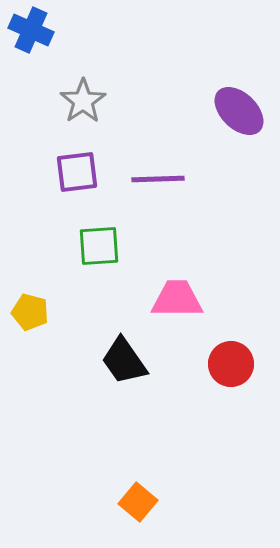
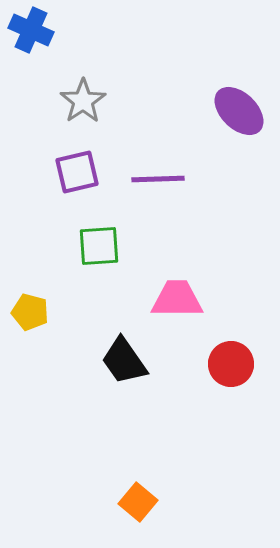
purple square: rotated 6 degrees counterclockwise
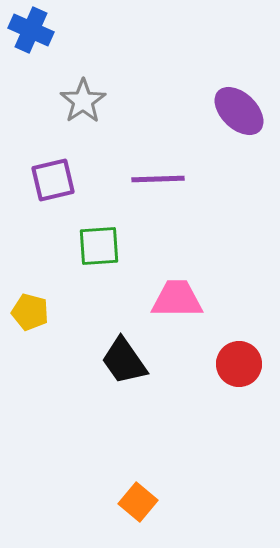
purple square: moved 24 px left, 8 px down
red circle: moved 8 px right
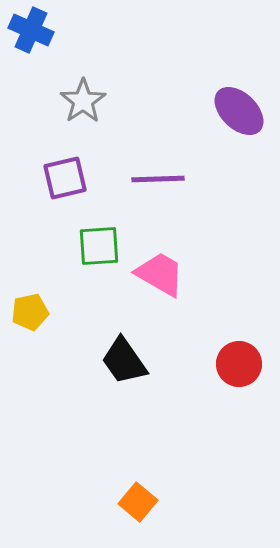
purple square: moved 12 px right, 2 px up
pink trapezoid: moved 17 px left, 25 px up; rotated 30 degrees clockwise
yellow pentagon: rotated 27 degrees counterclockwise
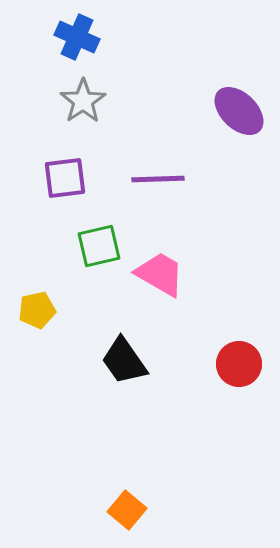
blue cross: moved 46 px right, 7 px down
purple square: rotated 6 degrees clockwise
green square: rotated 9 degrees counterclockwise
yellow pentagon: moved 7 px right, 2 px up
orange square: moved 11 px left, 8 px down
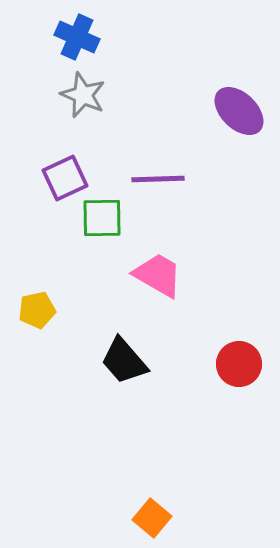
gray star: moved 6 px up; rotated 15 degrees counterclockwise
purple square: rotated 18 degrees counterclockwise
green square: moved 3 px right, 28 px up; rotated 12 degrees clockwise
pink trapezoid: moved 2 px left, 1 px down
black trapezoid: rotated 6 degrees counterclockwise
orange square: moved 25 px right, 8 px down
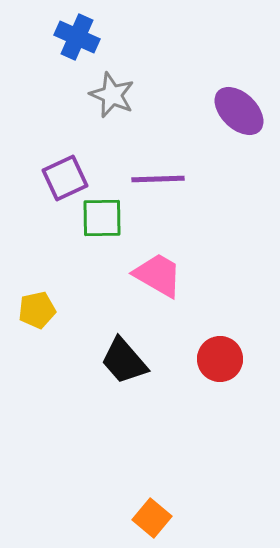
gray star: moved 29 px right
red circle: moved 19 px left, 5 px up
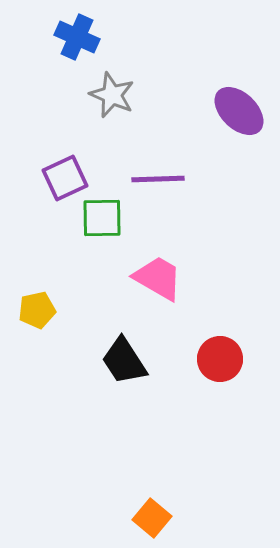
pink trapezoid: moved 3 px down
black trapezoid: rotated 8 degrees clockwise
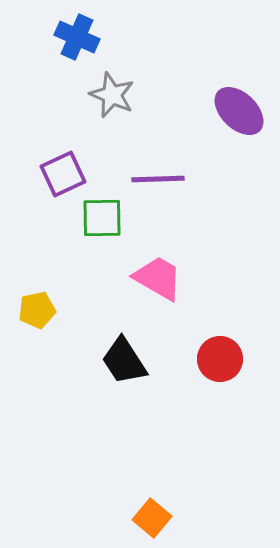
purple square: moved 2 px left, 4 px up
